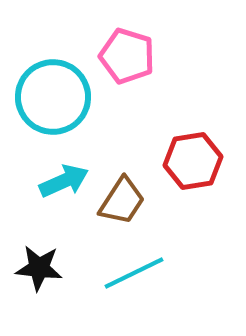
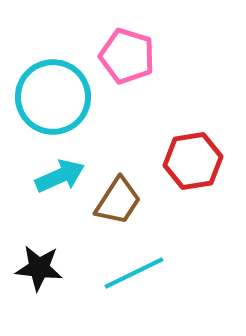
cyan arrow: moved 4 px left, 5 px up
brown trapezoid: moved 4 px left
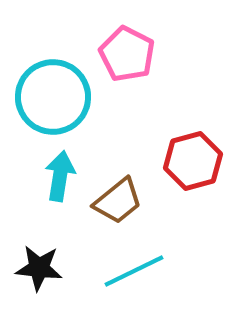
pink pentagon: moved 2 px up; rotated 10 degrees clockwise
red hexagon: rotated 6 degrees counterclockwise
cyan arrow: rotated 57 degrees counterclockwise
brown trapezoid: rotated 18 degrees clockwise
cyan line: moved 2 px up
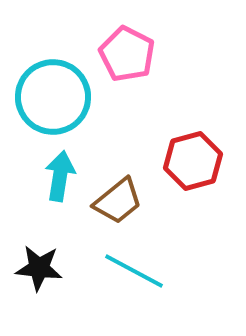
cyan line: rotated 54 degrees clockwise
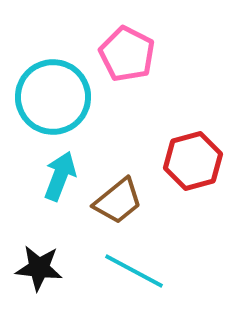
cyan arrow: rotated 12 degrees clockwise
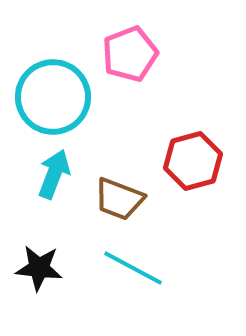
pink pentagon: moved 3 px right; rotated 24 degrees clockwise
cyan arrow: moved 6 px left, 2 px up
brown trapezoid: moved 1 px right, 2 px up; rotated 60 degrees clockwise
cyan line: moved 1 px left, 3 px up
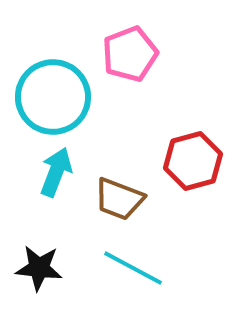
cyan arrow: moved 2 px right, 2 px up
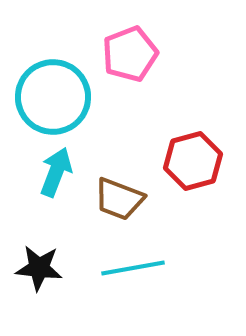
cyan line: rotated 38 degrees counterclockwise
